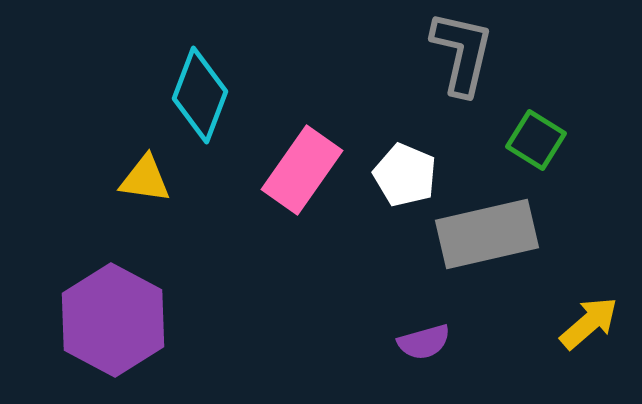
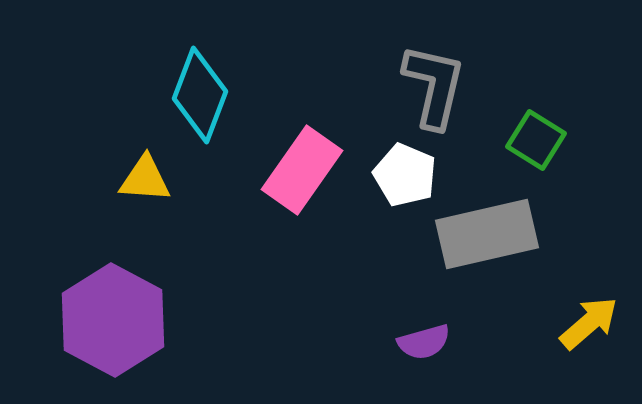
gray L-shape: moved 28 px left, 33 px down
yellow triangle: rotated 4 degrees counterclockwise
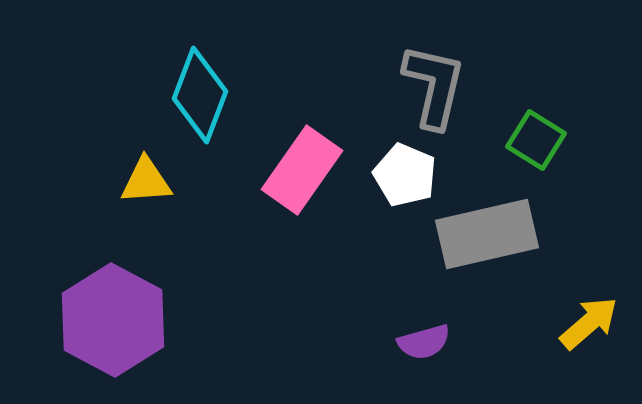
yellow triangle: moved 1 px right, 2 px down; rotated 8 degrees counterclockwise
